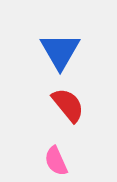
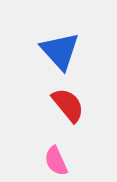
blue triangle: rotated 12 degrees counterclockwise
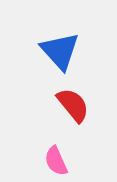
red semicircle: moved 5 px right
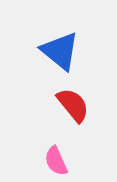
blue triangle: rotated 9 degrees counterclockwise
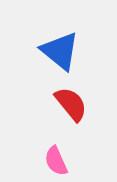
red semicircle: moved 2 px left, 1 px up
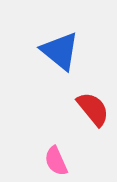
red semicircle: moved 22 px right, 5 px down
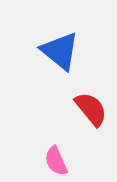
red semicircle: moved 2 px left
